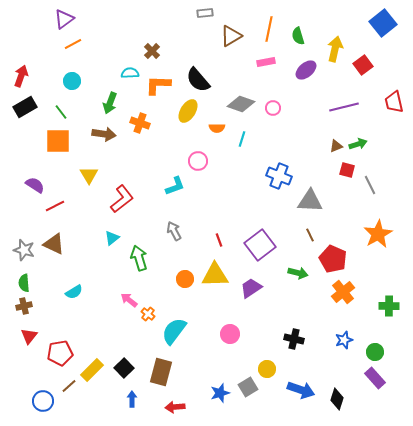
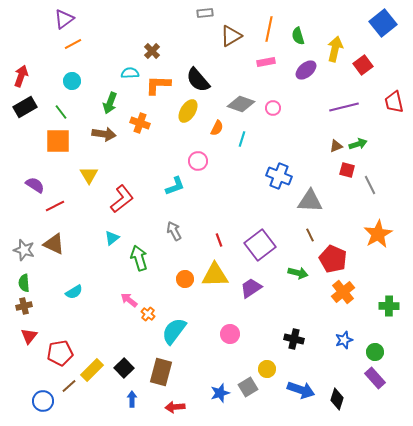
orange semicircle at (217, 128): rotated 63 degrees counterclockwise
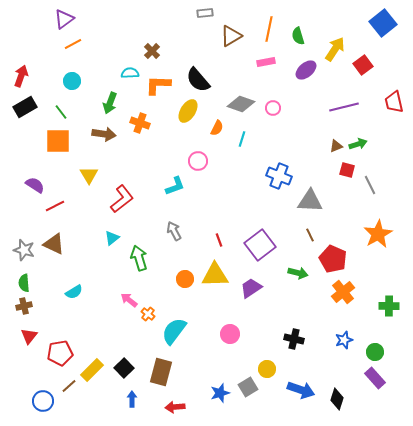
yellow arrow at (335, 49): rotated 20 degrees clockwise
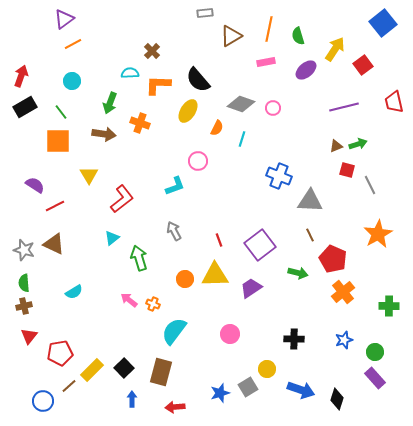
orange cross at (148, 314): moved 5 px right, 10 px up; rotated 16 degrees counterclockwise
black cross at (294, 339): rotated 12 degrees counterclockwise
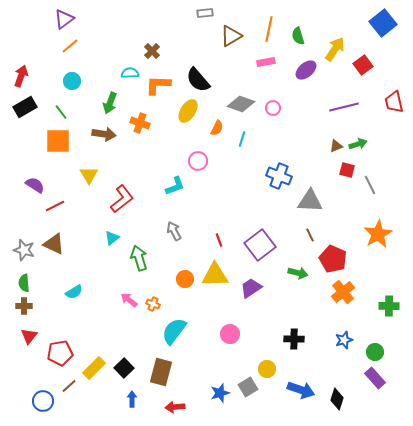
orange line at (73, 44): moved 3 px left, 2 px down; rotated 12 degrees counterclockwise
brown cross at (24, 306): rotated 14 degrees clockwise
yellow rectangle at (92, 370): moved 2 px right, 2 px up
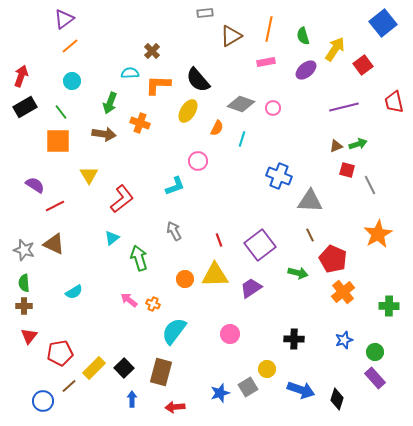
green semicircle at (298, 36): moved 5 px right
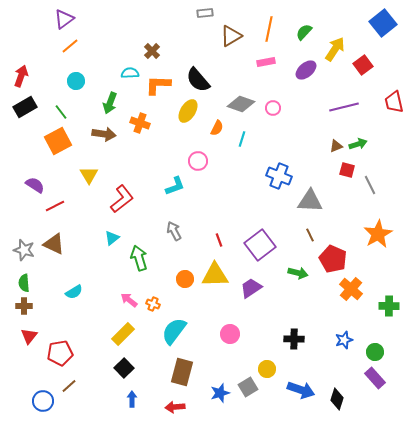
green semicircle at (303, 36): moved 1 px right, 4 px up; rotated 60 degrees clockwise
cyan circle at (72, 81): moved 4 px right
orange square at (58, 141): rotated 28 degrees counterclockwise
orange cross at (343, 292): moved 8 px right, 3 px up; rotated 10 degrees counterclockwise
yellow rectangle at (94, 368): moved 29 px right, 34 px up
brown rectangle at (161, 372): moved 21 px right
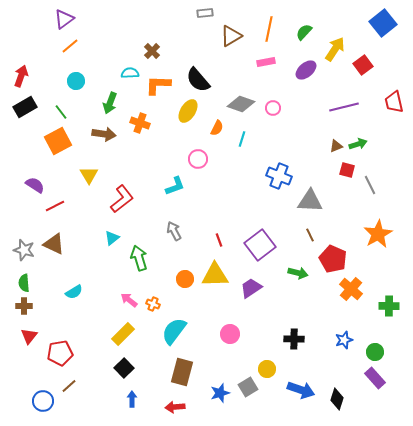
pink circle at (198, 161): moved 2 px up
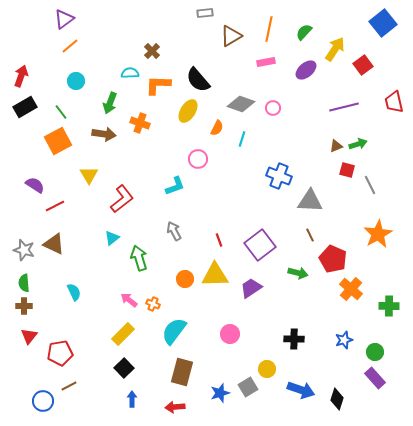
cyan semicircle at (74, 292): rotated 84 degrees counterclockwise
brown line at (69, 386): rotated 14 degrees clockwise
